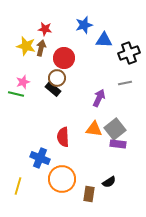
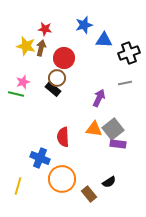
gray square: moved 2 px left
brown rectangle: rotated 49 degrees counterclockwise
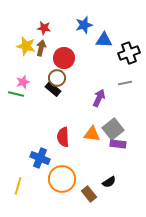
red star: moved 1 px left, 1 px up
orange triangle: moved 2 px left, 5 px down
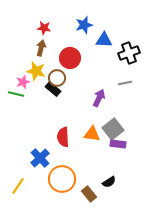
yellow star: moved 10 px right, 25 px down
red circle: moved 6 px right
blue cross: rotated 24 degrees clockwise
yellow line: rotated 18 degrees clockwise
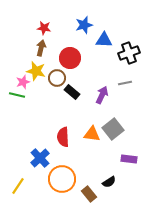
black rectangle: moved 19 px right, 3 px down
green line: moved 1 px right, 1 px down
purple arrow: moved 3 px right, 3 px up
purple rectangle: moved 11 px right, 15 px down
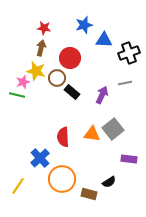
brown rectangle: rotated 35 degrees counterclockwise
